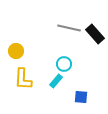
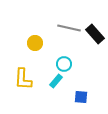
yellow circle: moved 19 px right, 8 px up
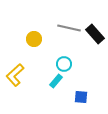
yellow circle: moved 1 px left, 4 px up
yellow L-shape: moved 8 px left, 4 px up; rotated 45 degrees clockwise
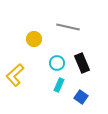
gray line: moved 1 px left, 1 px up
black rectangle: moved 13 px left, 29 px down; rotated 18 degrees clockwise
cyan circle: moved 7 px left, 1 px up
cyan rectangle: moved 3 px right, 4 px down; rotated 16 degrees counterclockwise
blue square: rotated 32 degrees clockwise
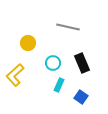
yellow circle: moved 6 px left, 4 px down
cyan circle: moved 4 px left
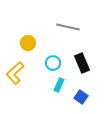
yellow L-shape: moved 2 px up
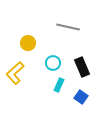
black rectangle: moved 4 px down
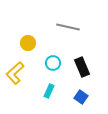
cyan rectangle: moved 10 px left, 6 px down
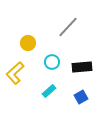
gray line: rotated 60 degrees counterclockwise
cyan circle: moved 1 px left, 1 px up
black rectangle: rotated 72 degrees counterclockwise
cyan rectangle: rotated 24 degrees clockwise
blue square: rotated 24 degrees clockwise
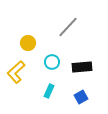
yellow L-shape: moved 1 px right, 1 px up
cyan rectangle: rotated 24 degrees counterclockwise
